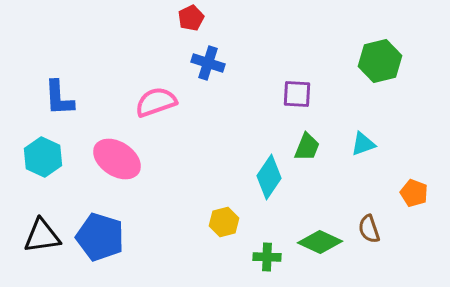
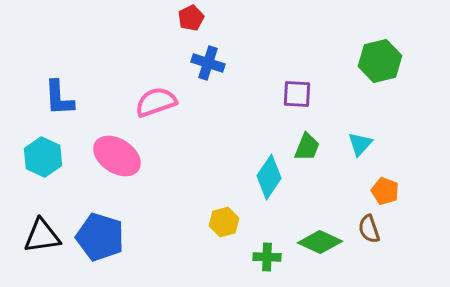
cyan triangle: moved 3 px left; rotated 28 degrees counterclockwise
pink ellipse: moved 3 px up
orange pentagon: moved 29 px left, 2 px up
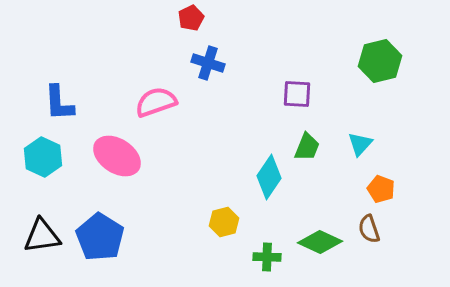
blue L-shape: moved 5 px down
orange pentagon: moved 4 px left, 2 px up
blue pentagon: rotated 15 degrees clockwise
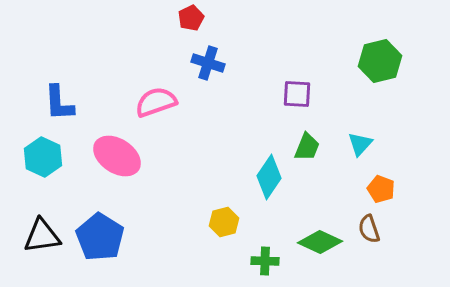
green cross: moved 2 px left, 4 px down
